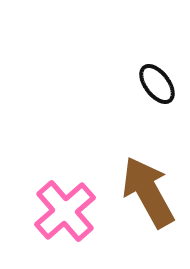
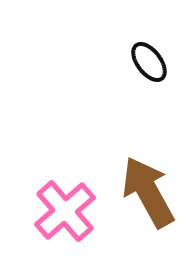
black ellipse: moved 8 px left, 22 px up
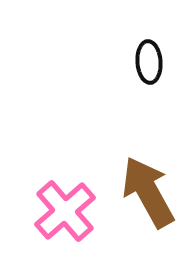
black ellipse: rotated 33 degrees clockwise
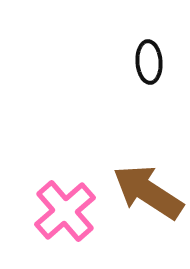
brown arrow: rotated 28 degrees counterclockwise
